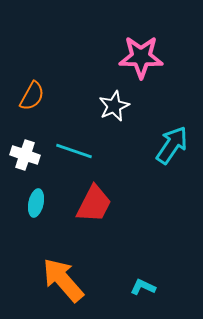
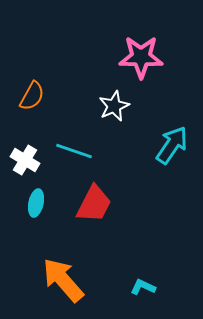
white cross: moved 5 px down; rotated 12 degrees clockwise
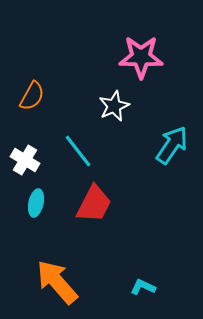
cyan line: moved 4 px right; rotated 33 degrees clockwise
orange arrow: moved 6 px left, 2 px down
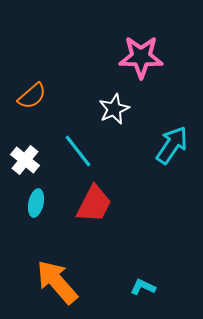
orange semicircle: rotated 20 degrees clockwise
white star: moved 3 px down
white cross: rotated 8 degrees clockwise
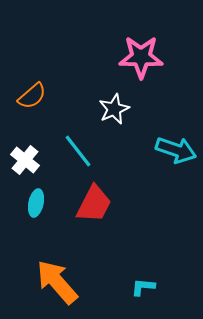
cyan arrow: moved 4 px right, 5 px down; rotated 75 degrees clockwise
cyan L-shape: rotated 20 degrees counterclockwise
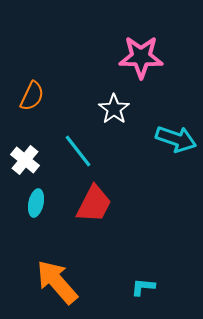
orange semicircle: rotated 24 degrees counterclockwise
white star: rotated 12 degrees counterclockwise
cyan arrow: moved 11 px up
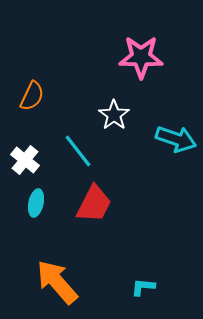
white star: moved 6 px down
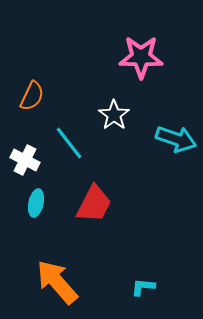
cyan line: moved 9 px left, 8 px up
white cross: rotated 12 degrees counterclockwise
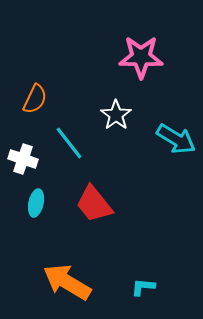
orange semicircle: moved 3 px right, 3 px down
white star: moved 2 px right
cyan arrow: rotated 12 degrees clockwise
white cross: moved 2 px left, 1 px up; rotated 8 degrees counterclockwise
red trapezoid: rotated 114 degrees clockwise
orange arrow: moved 10 px right; rotated 18 degrees counterclockwise
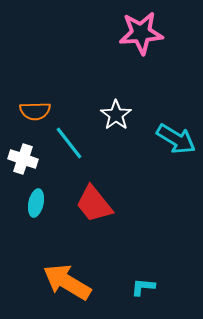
pink star: moved 24 px up; rotated 6 degrees counterclockwise
orange semicircle: moved 12 px down; rotated 64 degrees clockwise
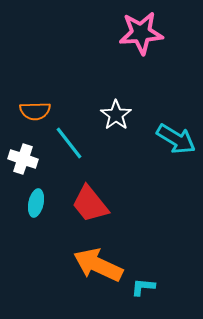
red trapezoid: moved 4 px left
orange arrow: moved 31 px right, 17 px up; rotated 6 degrees counterclockwise
